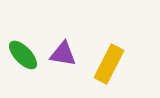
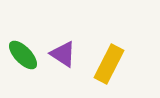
purple triangle: rotated 24 degrees clockwise
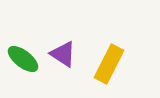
green ellipse: moved 4 px down; rotated 8 degrees counterclockwise
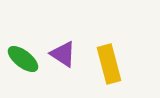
yellow rectangle: rotated 42 degrees counterclockwise
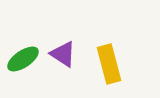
green ellipse: rotated 72 degrees counterclockwise
